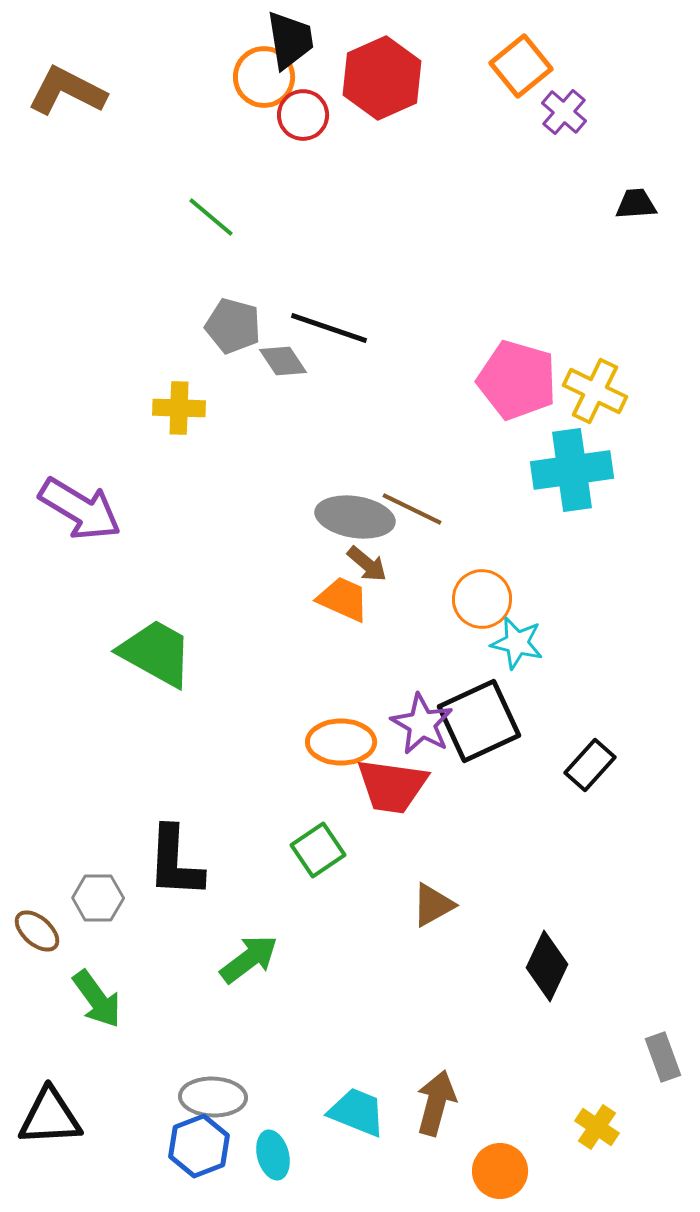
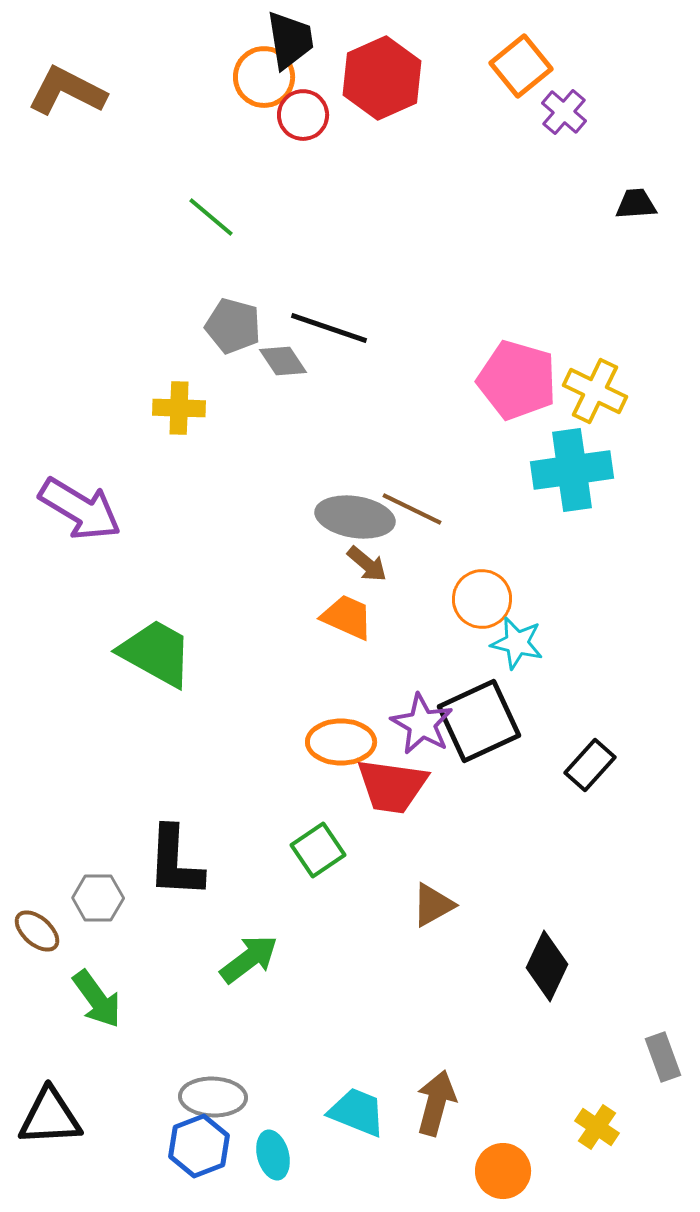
orange trapezoid at (343, 599): moved 4 px right, 18 px down
orange circle at (500, 1171): moved 3 px right
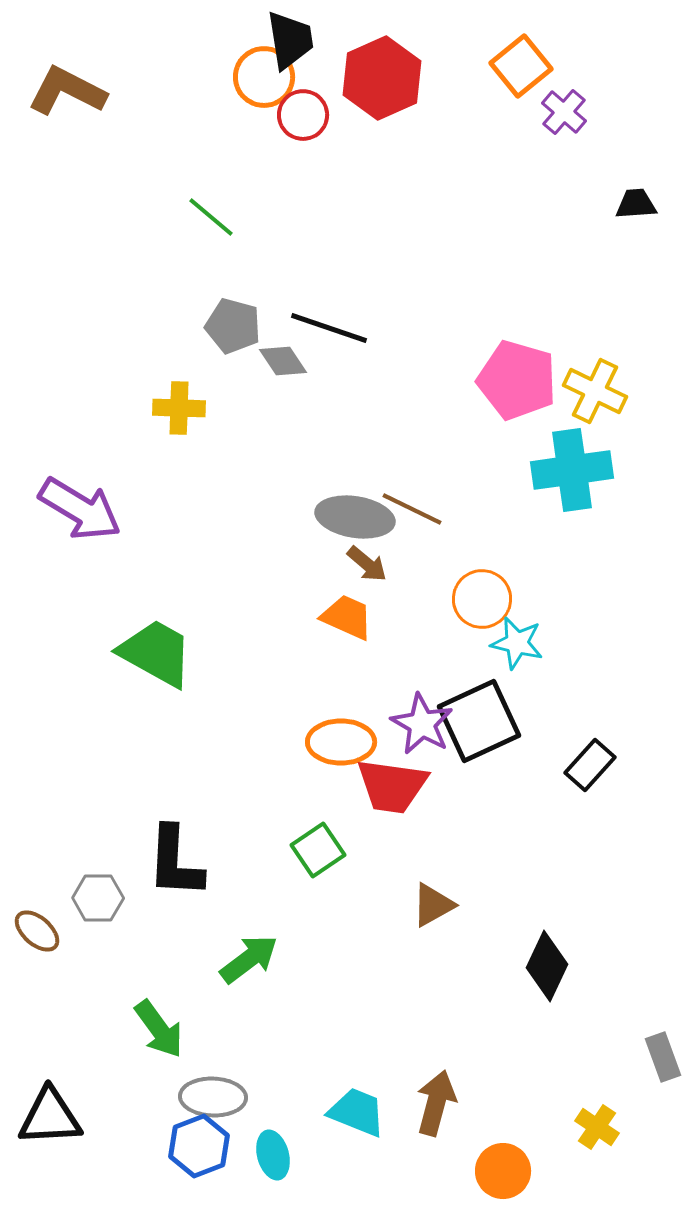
green arrow at (97, 999): moved 62 px right, 30 px down
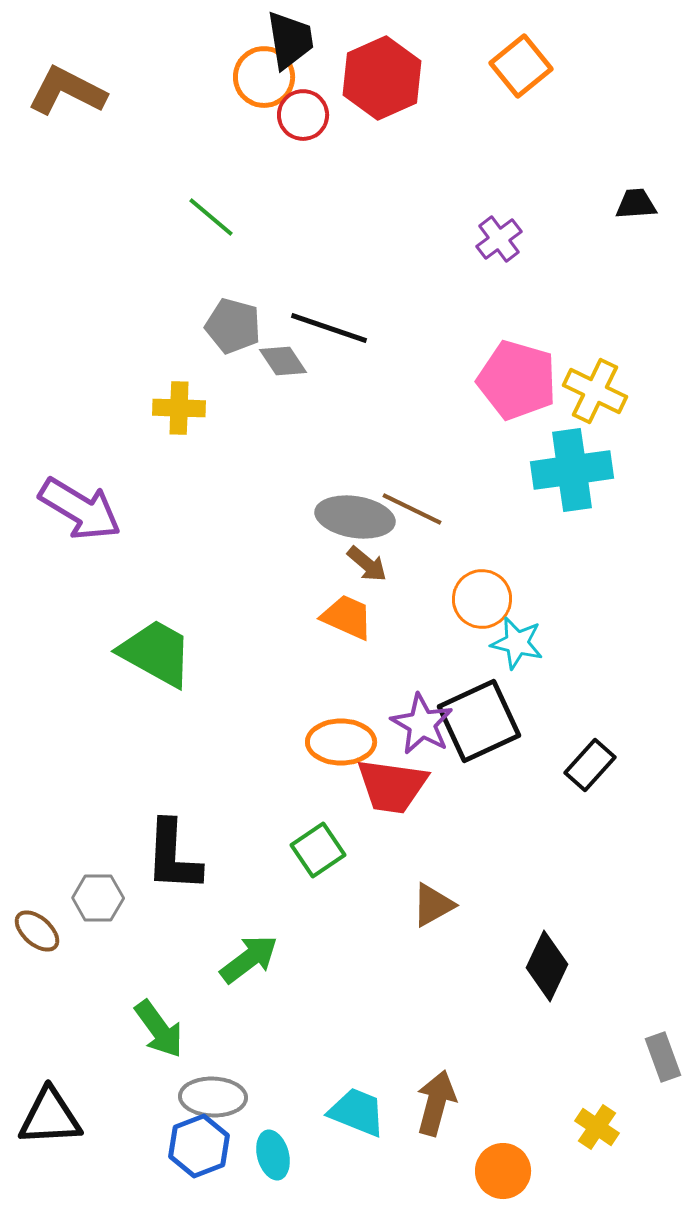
purple cross at (564, 112): moved 65 px left, 127 px down; rotated 12 degrees clockwise
black L-shape at (175, 862): moved 2 px left, 6 px up
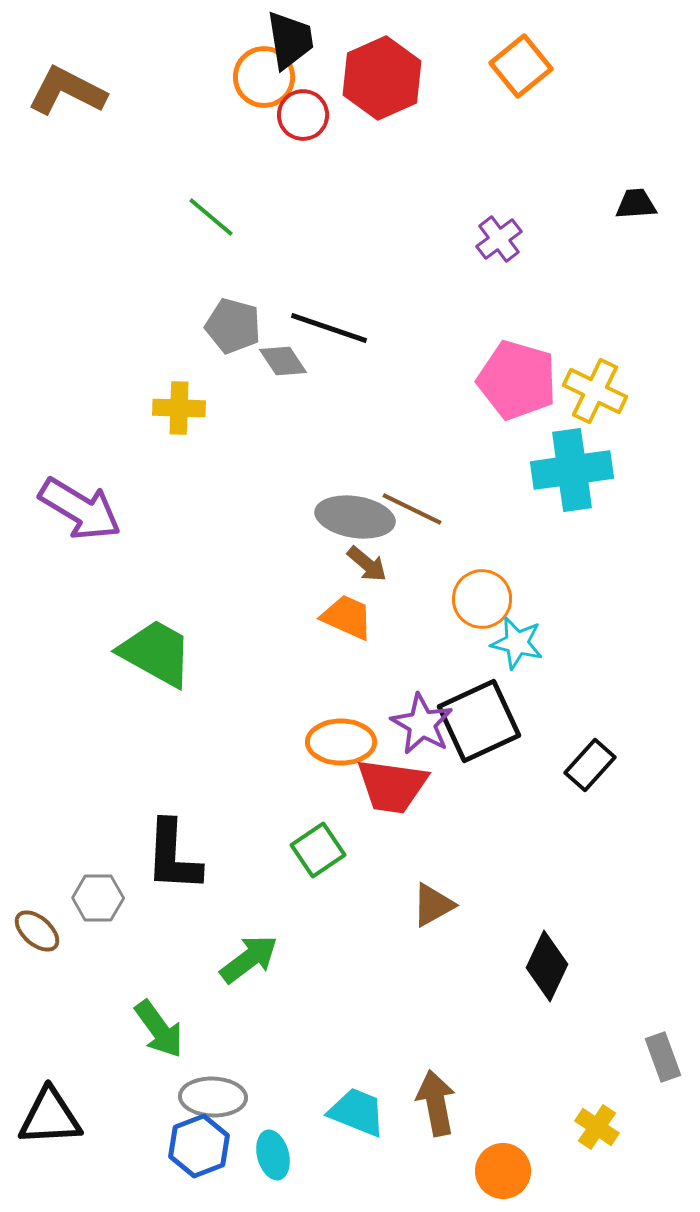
brown arrow at (436, 1103): rotated 26 degrees counterclockwise
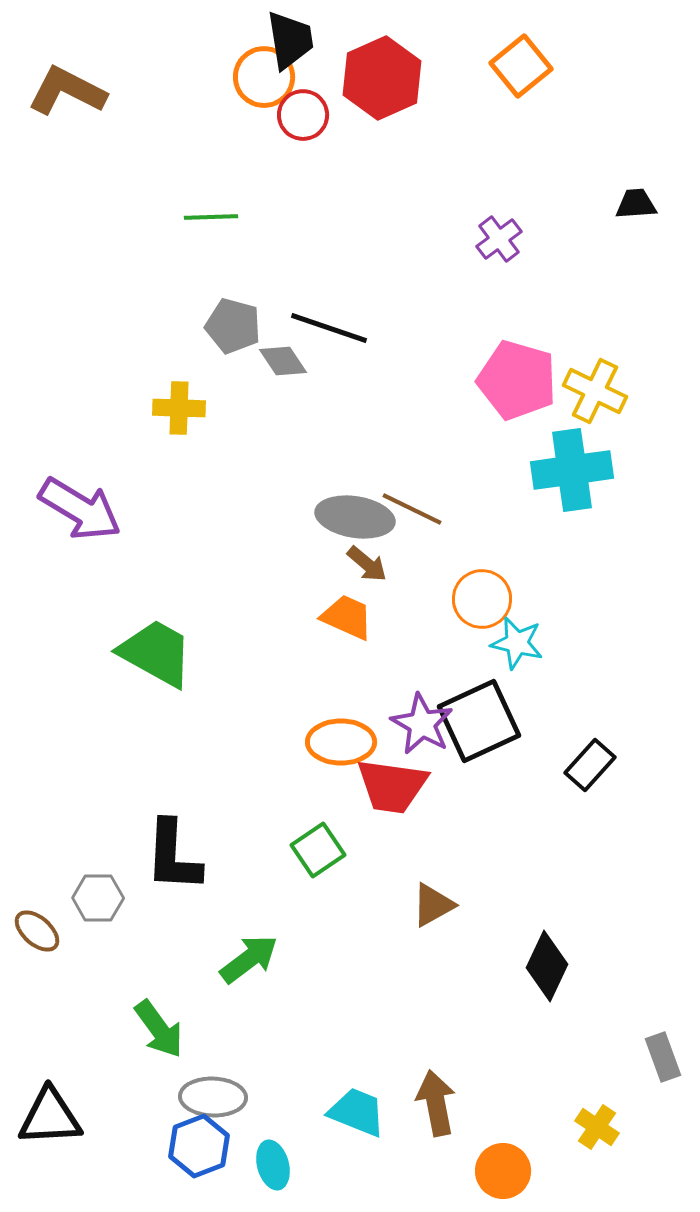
green line at (211, 217): rotated 42 degrees counterclockwise
cyan ellipse at (273, 1155): moved 10 px down
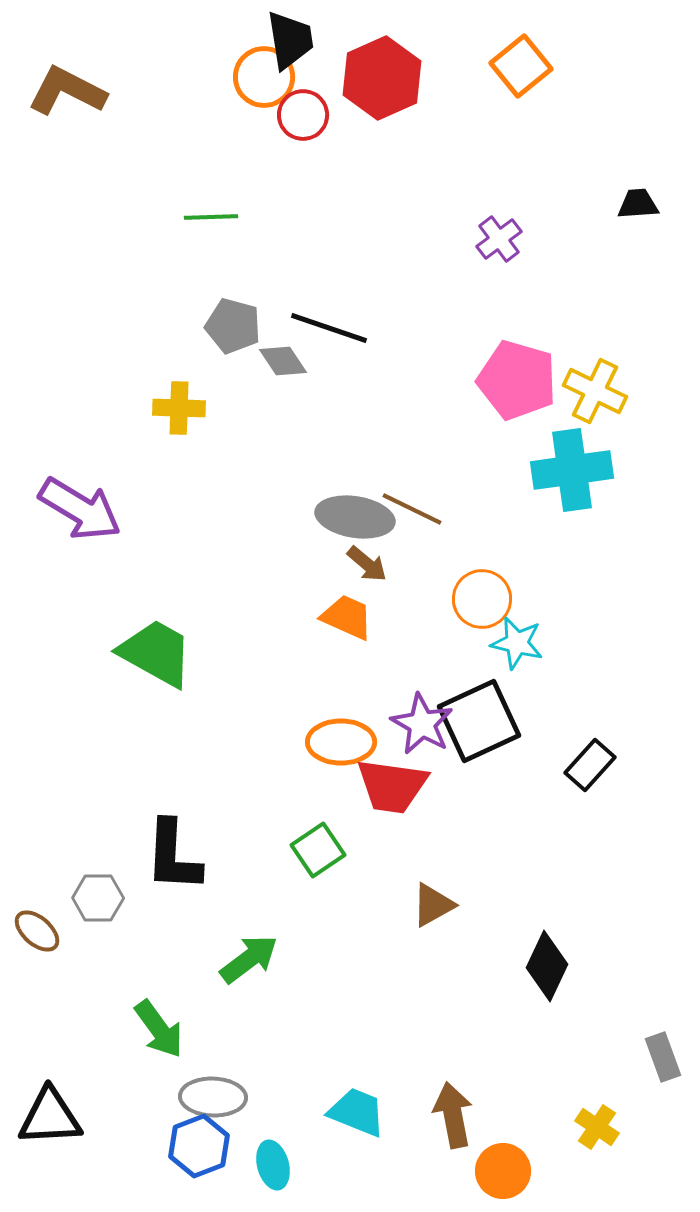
black trapezoid at (636, 204): moved 2 px right
brown arrow at (436, 1103): moved 17 px right, 12 px down
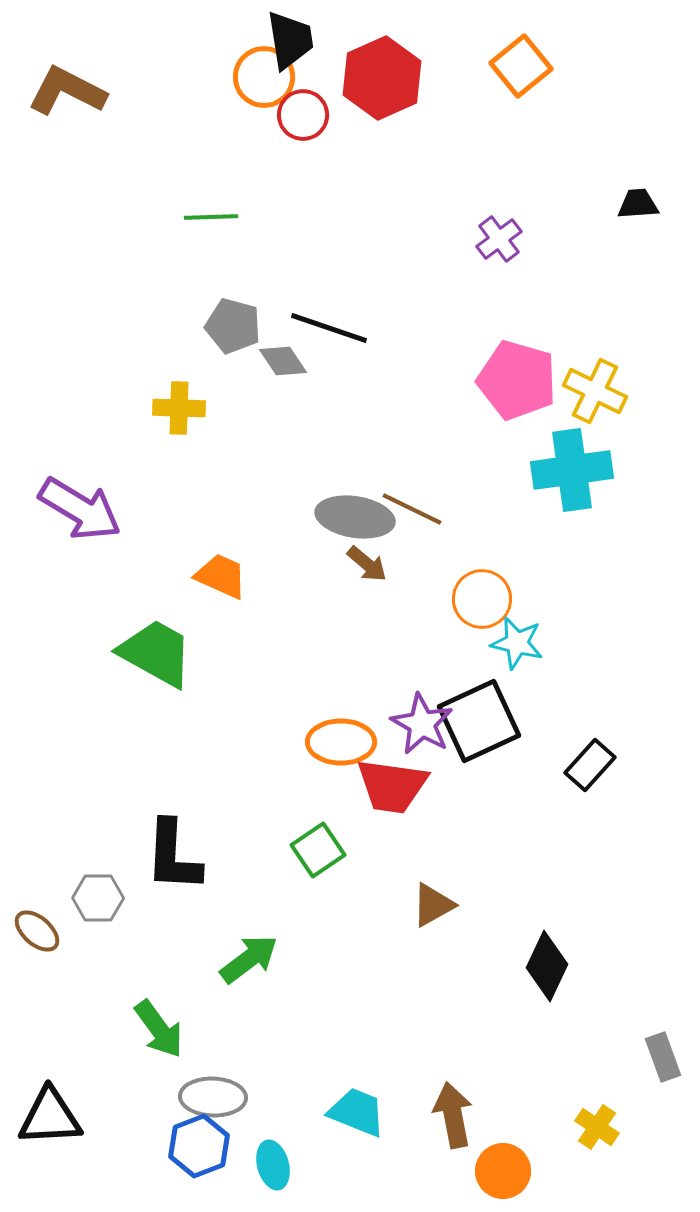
orange trapezoid at (347, 617): moved 126 px left, 41 px up
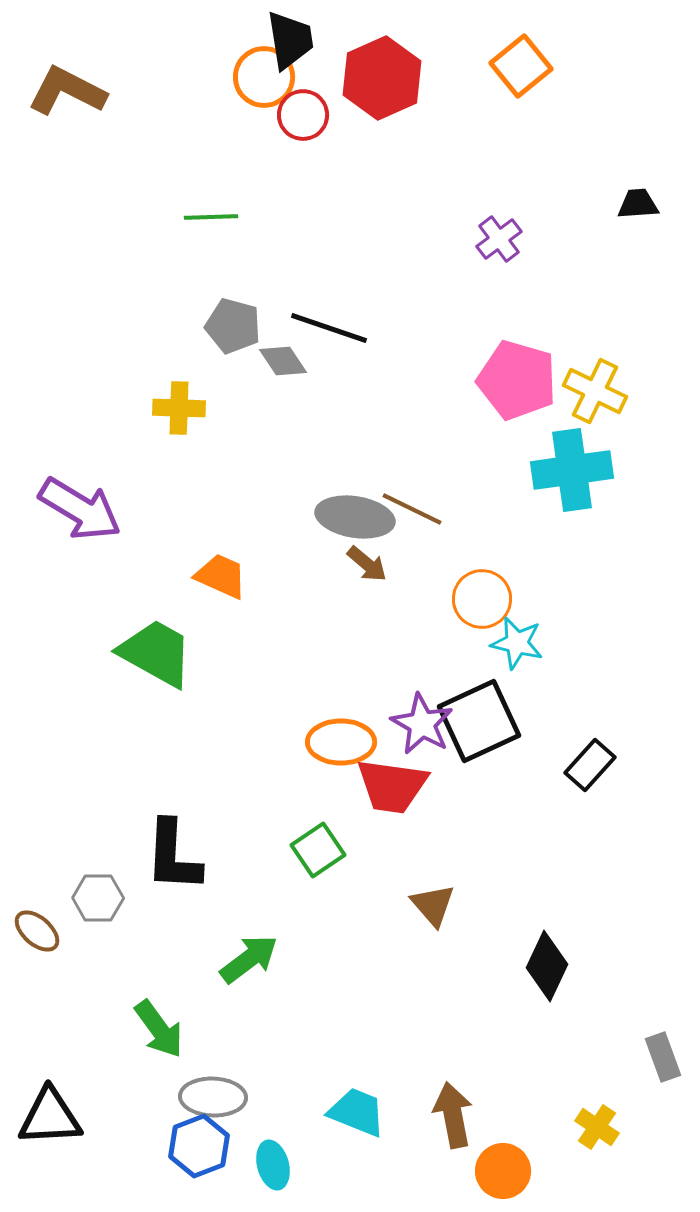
brown triangle at (433, 905): rotated 42 degrees counterclockwise
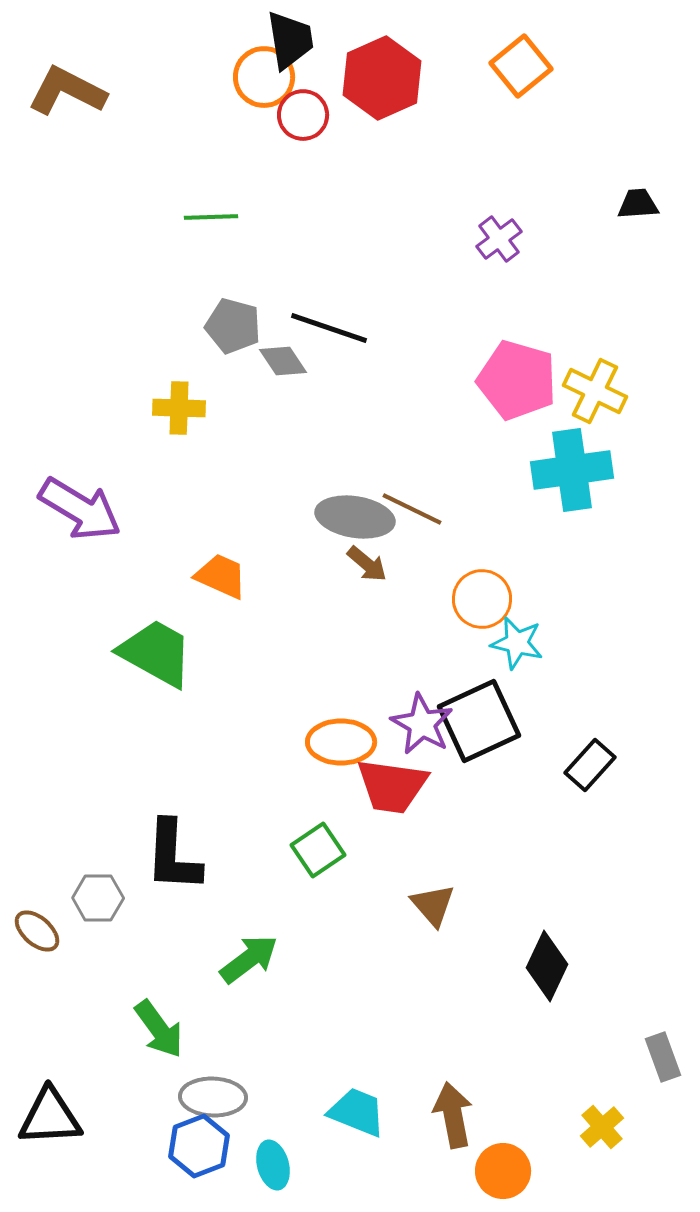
yellow cross at (597, 1127): moved 5 px right; rotated 15 degrees clockwise
